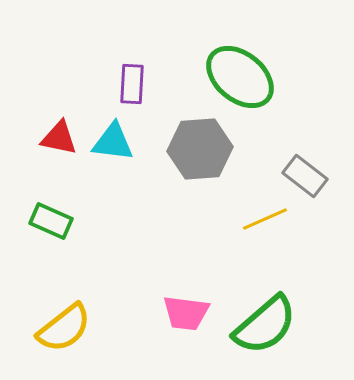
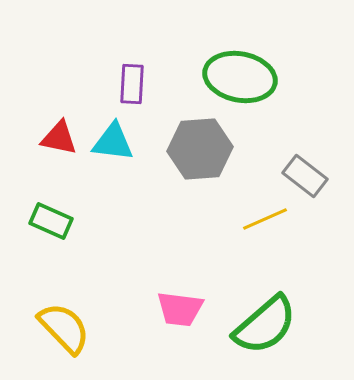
green ellipse: rotated 28 degrees counterclockwise
pink trapezoid: moved 6 px left, 4 px up
yellow semicircle: rotated 96 degrees counterclockwise
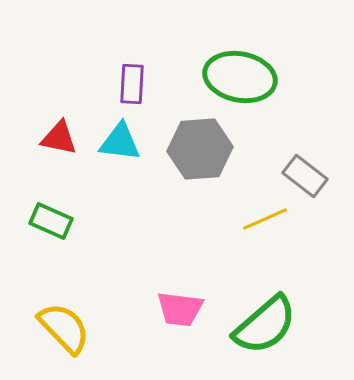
cyan triangle: moved 7 px right
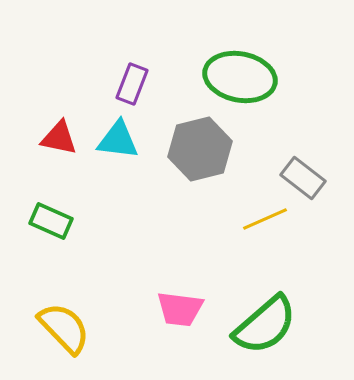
purple rectangle: rotated 18 degrees clockwise
cyan triangle: moved 2 px left, 2 px up
gray hexagon: rotated 10 degrees counterclockwise
gray rectangle: moved 2 px left, 2 px down
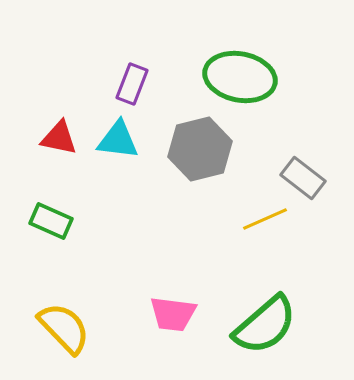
pink trapezoid: moved 7 px left, 5 px down
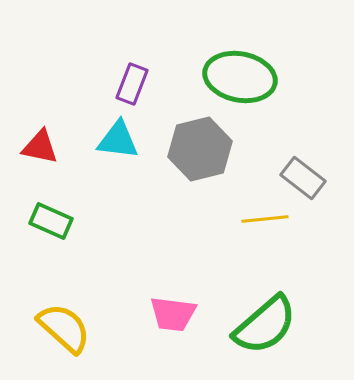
red triangle: moved 19 px left, 9 px down
yellow line: rotated 18 degrees clockwise
yellow semicircle: rotated 4 degrees counterclockwise
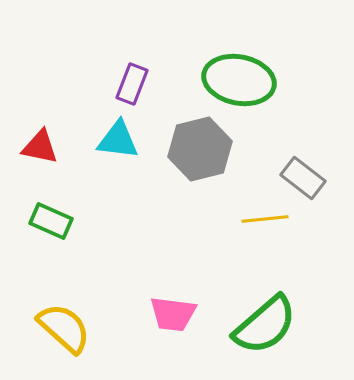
green ellipse: moved 1 px left, 3 px down
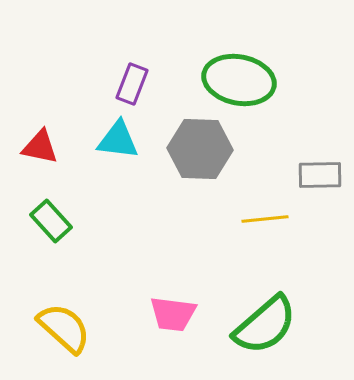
gray hexagon: rotated 16 degrees clockwise
gray rectangle: moved 17 px right, 3 px up; rotated 39 degrees counterclockwise
green rectangle: rotated 24 degrees clockwise
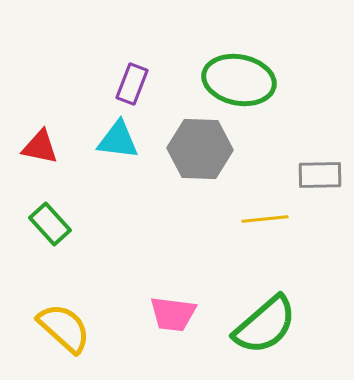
green rectangle: moved 1 px left, 3 px down
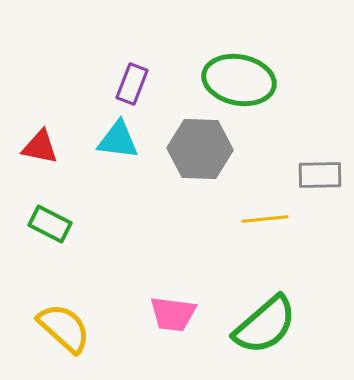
green rectangle: rotated 21 degrees counterclockwise
